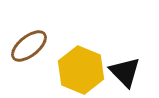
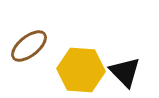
yellow hexagon: rotated 18 degrees counterclockwise
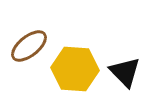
yellow hexagon: moved 6 px left, 1 px up
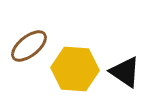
black triangle: rotated 12 degrees counterclockwise
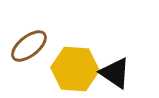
black triangle: moved 10 px left, 1 px down
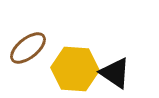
brown ellipse: moved 1 px left, 2 px down
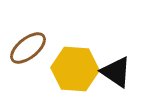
black triangle: moved 1 px right, 1 px up
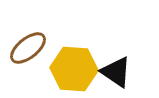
yellow hexagon: moved 1 px left
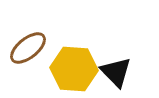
black triangle: rotated 12 degrees clockwise
